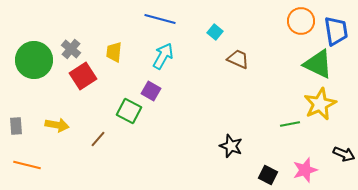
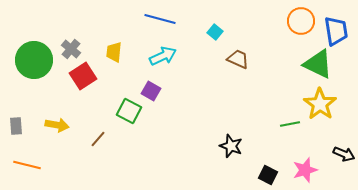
cyan arrow: rotated 36 degrees clockwise
yellow star: rotated 12 degrees counterclockwise
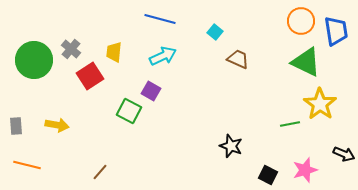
green triangle: moved 12 px left, 2 px up
red square: moved 7 px right
brown line: moved 2 px right, 33 px down
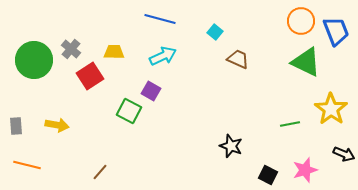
blue trapezoid: rotated 12 degrees counterclockwise
yellow trapezoid: rotated 85 degrees clockwise
yellow star: moved 11 px right, 5 px down
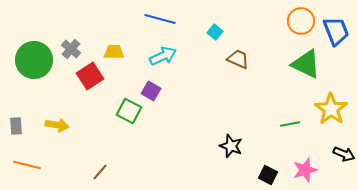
green triangle: moved 2 px down
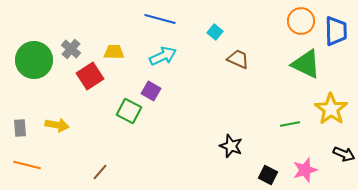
blue trapezoid: rotated 20 degrees clockwise
gray rectangle: moved 4 px right, 2 px down
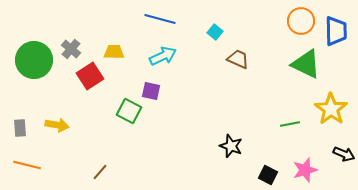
purple square: rotated 18 degrees counterclockwise
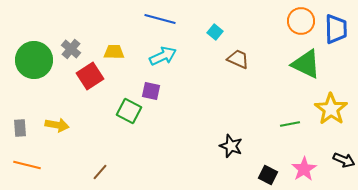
blue trapezoid: moved 2 px up
black arrow: moved 6 px down
pink star: moved 1 px left, 1 px up; rotated 15 degrees counterclockwise
